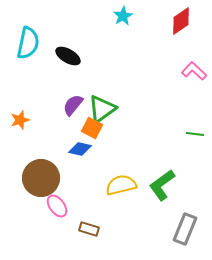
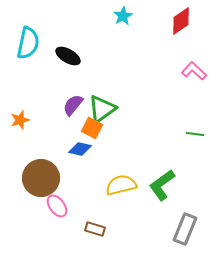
brown rectangle: moved 6 px right
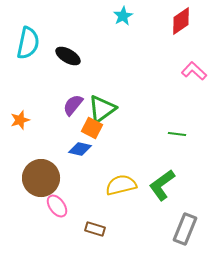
green line: moved 18 px left
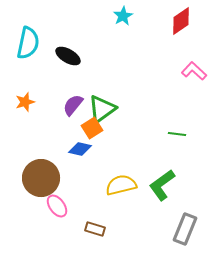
orange star: moved 5 px right, 18 px up
orange square: rotated 30 degrees clockwise
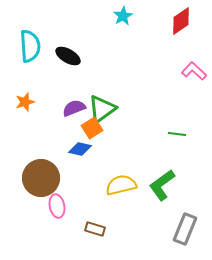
cyan semicircle: moved 2 px right, 3 px down; rotated 16 degrees counterclockwise
purple semicircle: moved 1 px right, 3 px down; rotated 30 degrees clockwise
pink ellipse: rotated 25 degrees clockwise
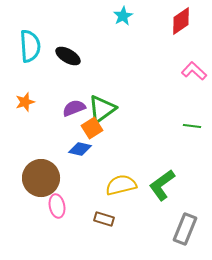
green line: moved 15 px right, 8 px up
brown rectangle: moved 9 px right, 10 px up
